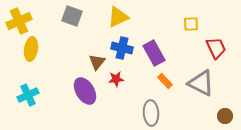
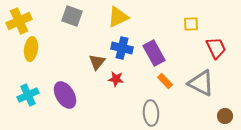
red star: rotated 14 degrees clockwise
purple ellipse: moved 20 px left, 4 px down
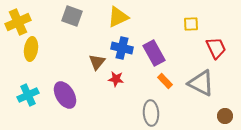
yellow cross: moved 1 px left, 1 px down
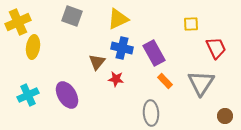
yellow triangle: moved 2 px down
yellow ellipse: moved 2 px right, 2 px up
gray triangle: rotated 36 degrees clockwise
purple ellipse: moved 2 px right
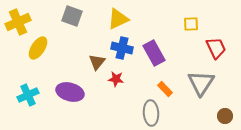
yellow ellipse: moved 5 px right, 1 px down; rotated 25 degrees clockwise
orange rectangle: moved 8 px down
purple ellipse: moved 3 px right, 3 px up; rotated 44 degrees counterclockwise
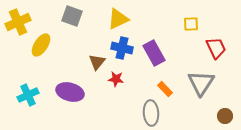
yellow ellipse: moved 3 px right, 3 px up
